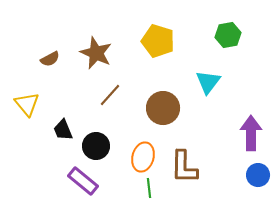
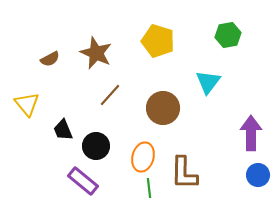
brown L-shape: moved 6 px down
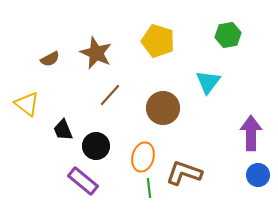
yellow triangle: rotated 12 degrees counterclockwise
brown L-shape: rotated 108 degrees clockwise
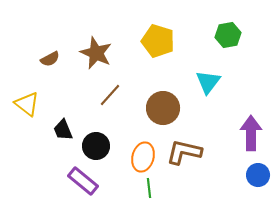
brown L-shape: moved 21 px up; rotated 6 degrees counterclockwise
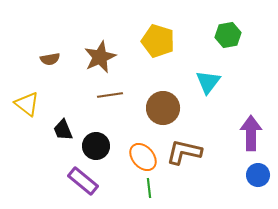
brown star: moved 4 px right, 4 px down; rotated 24 degrees clockwise
brown semicircle: rotated 18 degrees clockwise
brown line: rotated 40 degrees clockwise
orange ellipse: rotated 56 degrees counterclockwise
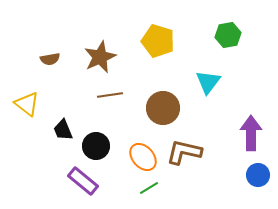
green line: rotated 66 degrees clockwise
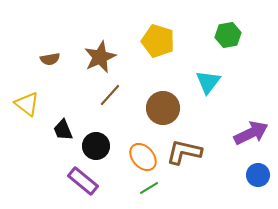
brown line: rotated 40 degrees counterclockwise
purple arrow: rotated 64 degrees clockwise
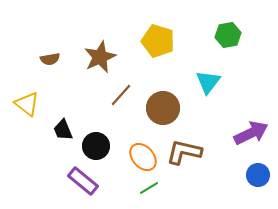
brown line: moved 11 px right
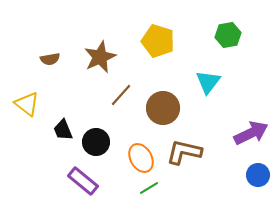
black circle: moved 4 px up
orange ellipse: moved 2 px left, 1 px down; rotated 12 degrees clockwise
